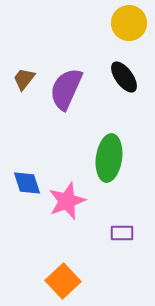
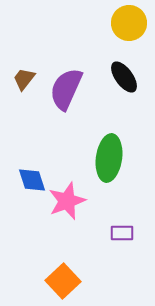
blue diamond: moved 5 px right, 3 px up
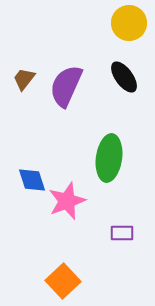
purple semicircle: moved 3 px up
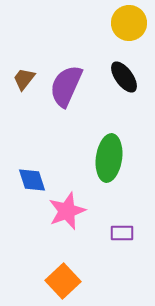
pink star: moved 10 px down
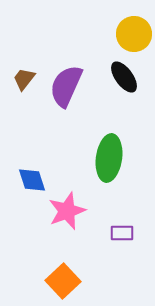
yellow circle: moved 5 px right, 11 px down
